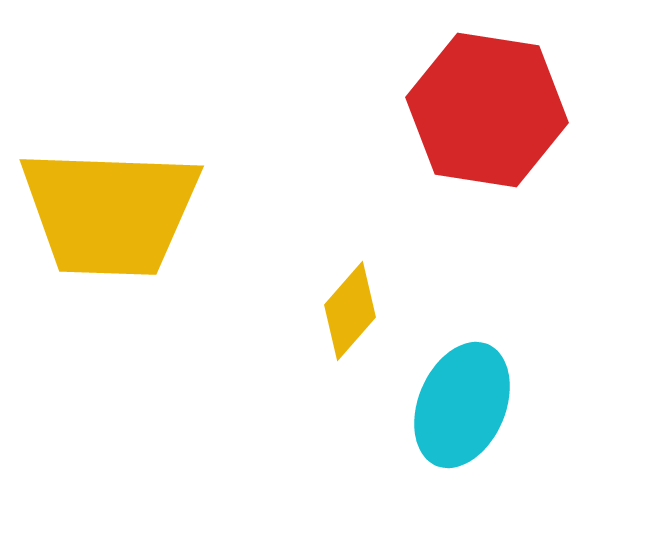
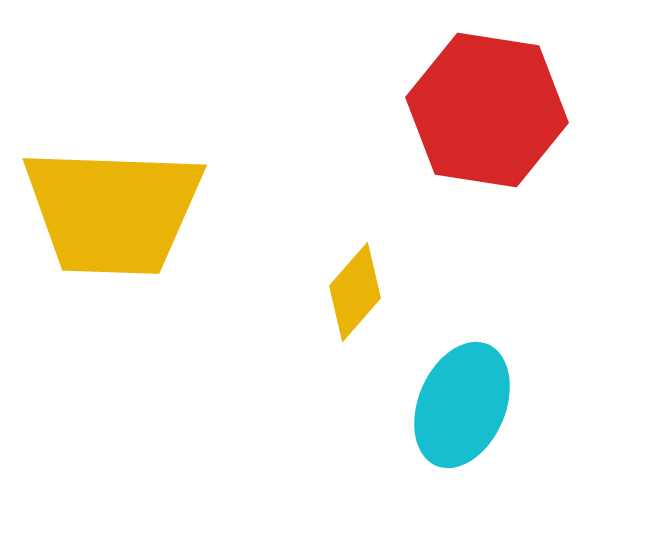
yellow trapezoid: moved 3 px right, 1 px up
yellow diamond: moved 5 px right, 19 px up
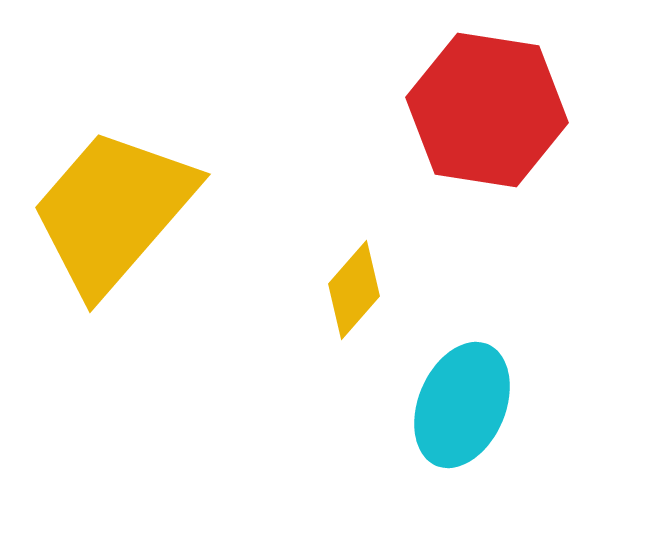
yellow trapezoid: rotated 129 degrees clockwise
yellow diamond: moved 1 px left, 2 px up
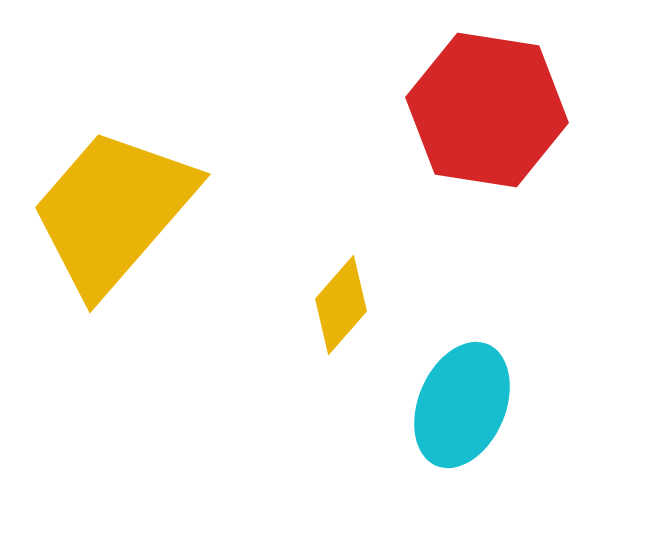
yellow diamond: moved 13 px left, 15 px down
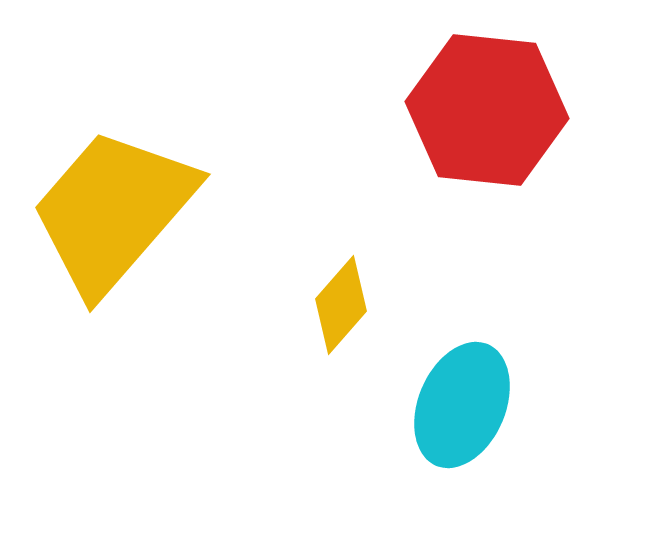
red hexagon: rotated 3 degrees counterclockwise
